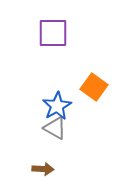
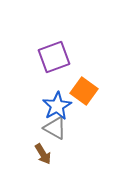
purple square: moved 1 px right, 24 px down; rotated 20 degrees counterclockwise
orange square: moved 10 px left, 4 px down
brown arrow: moved 15 px up; rotated 55 degrees clockwise
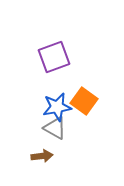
orange square: moved 10 px down
blue star: moved 1 px down; rotated 20 degrees clockwise
brown arrow: moved 1 px left, 2 px down; rotated 65 degrees counterclockwise
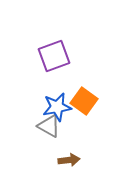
purple square: moved 1 px up
gray triangle: moved 6 px left, 2 px up
brown arrow: moved 27 px right, 4 px down
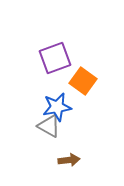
purple square: moved 1 px right, 2 px down
orange square: moved 1 px left, 20 px up
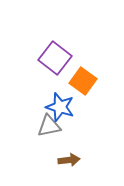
purple square: rotated 32 degrees counterclockwise
blue star: moved 3 px right; rotated 28 degrees clockwise
gray triangle: rotated 40 degrees counterclockwise
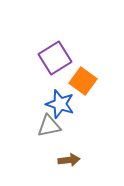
purple square: rotated 20 degrees clockwise
blue star: moved 3 px up
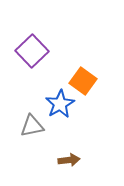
purple square: moved 23 px left, 7 px up; rotated 12 degrees counterclockwise
blue star: rotated 24 degrees clockwise
gray triangle: moved 17 px left
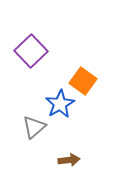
purple square: moved 1 px left
gray triangle: moved 2 px right, 1 px down; rotated 30 degrees counterclockwise
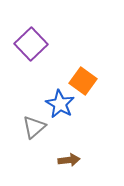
purple square: moved 7 px up
blue star: rotated 12 degrees counterclockwise
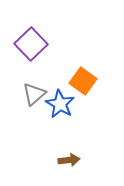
gray triangle: moved 33 px up
